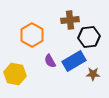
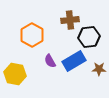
brown star: moved 6 px right, 5 px up
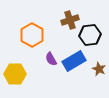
brown cross: rotated 12 degrees counterclockwise
black hexagon: moved 1 px right, 2 px up
purple semicircle: moved 1 px right, 2 px up
brown star: rotated 24 degrees clockwise
yellow hexagon: rotated 10 degrees counterclockwise
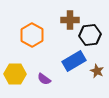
brown cross: rotated 18 degrees clockwise
purple semicircle: moved 7 px left, 20 px down; rotated 24 degrees counterclockwise
brown star: moved 2 px left, 2 px down
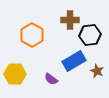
purple semicircle: moved 7 px right
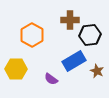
yellow hexagon: moved 1 px right, 5 px up
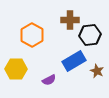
purple semicircle: moved 2 px left, 1 px down; rotated 64 degrees counterclockwise
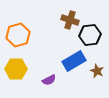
brown cross: rotated 18 degrees clockwise
orange hexagon: moved 14 px left; rotated 15 degrees clockwise
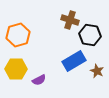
black hexagon: rotated 15 degrees clockwise
purple semicircle: moved 10 px left
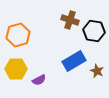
black hexagon: moved 4 px right, 4 px up
